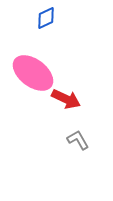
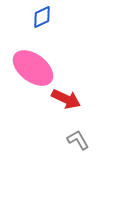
blue diamond: moved 4 px left, 1 px up
pink ellipse: moved 5 px up
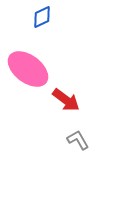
pink ellipse: moved 5 px left, 1 px down
red arrow: moved 1 px down; rotated 12 degrees clockwise
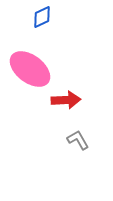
pink ellipse: moved 2 px right
red arrow: rotated 40 degrees counterclockwise
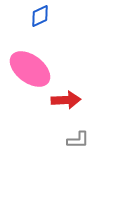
blue diamond: moved 2 px left, 1 px up
gray L-shape: rotated 120 degrees clockwise
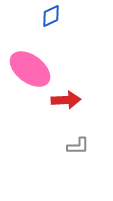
blue diamond: moved 11 px right
gray L-shape: moved 6 px down
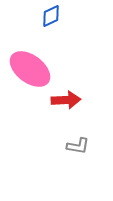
gray L-shape: rotated 10 degrees clockwise
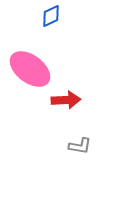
gray L-shape: moved 2 px right
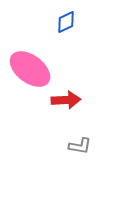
blue diamond: moved 15 px right, 6 px down
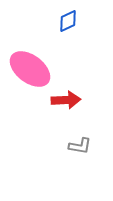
blue diamond: moved 2 px right, 1 px up
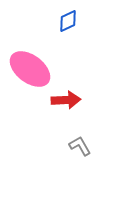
gray L-shape: rotated 130 degrees counterclockwise
